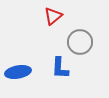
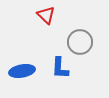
red triangle: moved 7 px left, 1 px up; rotated 36 degrees counterclockwise
blue ellipse: moved 4 px right, 1 px up
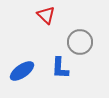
blue ellipse: rotated 25 degrees counterclockwise
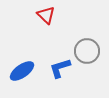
gray circle: moved 7 px right, 9 px down
blue L-shape: rotated 70 degrees clockwise
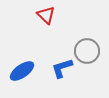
blue L-shape: moved 2 px right
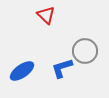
gray circle: moved 2 px left
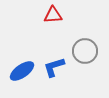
red triangle: moved 7 px right; rotated 48 degrees counterclockwise
blue L-shape: moved 8 px left, 1 px up
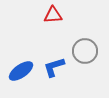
blue ellipse: moved 1 px left
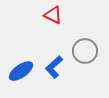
red triangle: rotated 30 degrees clockwise
blue L-shape: rotated 25 degrees counterclockwise
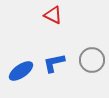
gray circle: moved 7 px right, 9 px down
blue L-shape: moved 4 px up; rotated 30 degrees clockwise
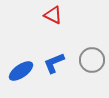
blue L-shape: rotated 10 degrees counterclockwise
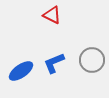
red triangle: moved 1 px left
